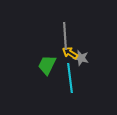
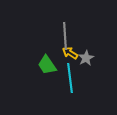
gray star: moved 5 px right; rotated 28 degrees clockwise
green trapezoid: rotated 60 degrees counterclockwise
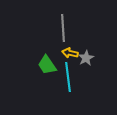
gray line: moved 2 px left, 8 px up
yellow arrow: rotated 21 degrees counterclockwise
cyan line: moved 2 px left, 1 px up
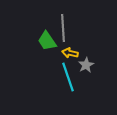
gray star: moved 7 px down
green trapezoid: moved 24 px up
cyan line: rotated 12 degrees counterclockwise
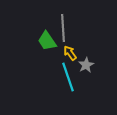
yellow arrow: rotated 42 degrees clockwise
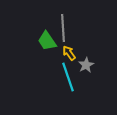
yellow arrow: moved 1 px left
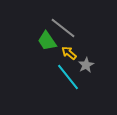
gray line: rotated 48 degrees counterclockwise
yellow arrow: rotated 14 degrees counterclockwise
cyan line: rotated 20 degrees counterclockwise
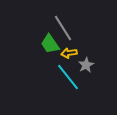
gray line: rotated 20 degrees clockwise
green trapezoid: moved 3 px right, 3 px down
yellow arrow: rotated 49 degrees counterclockwise
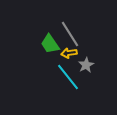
gray line: moved 7 px right, 6 px down
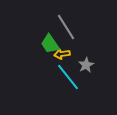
gray line: moved 4 px left, 7 px up
yellow arrow: moved 7 px left, 1 px down
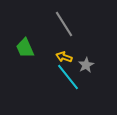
gray line: moved 2 px left, 3 px up
green trapezoid: moved 25 px left, 4 px down; rotated 10 degrees clockwise
yellow arrow: moved 2 px right, 3 px down; rotated 28 degrees clockwise
